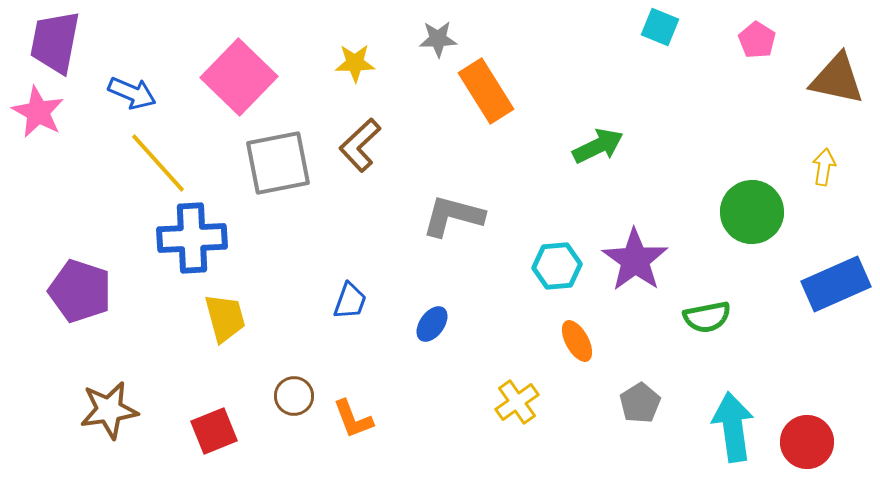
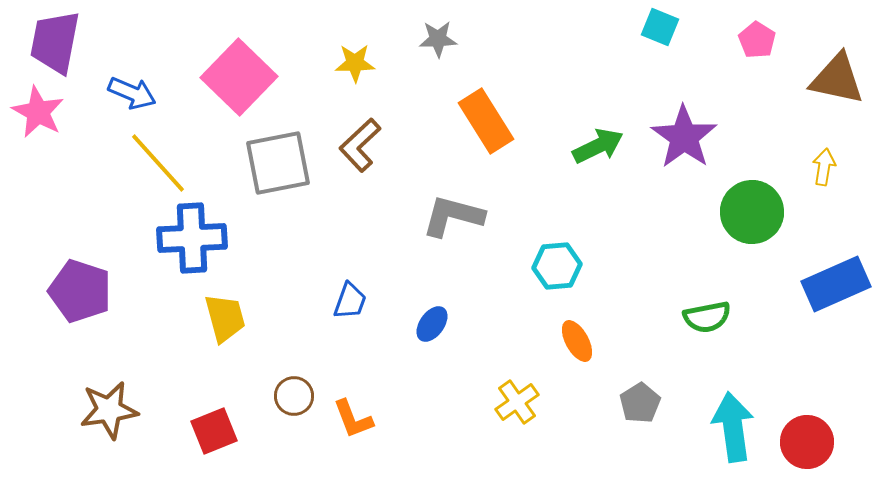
orange rectangle: moved 30 px down
purple star: moved 49 px right, 123 px up
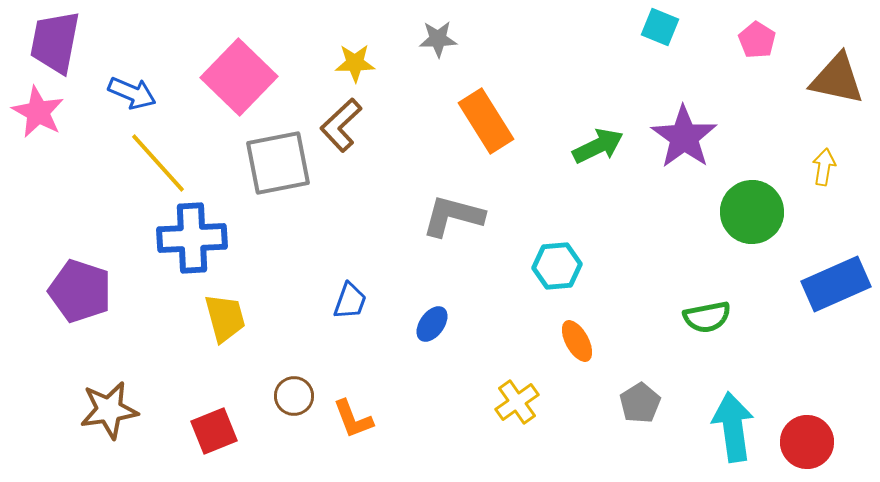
brown L-shape: moved 19 px left, 20 px up
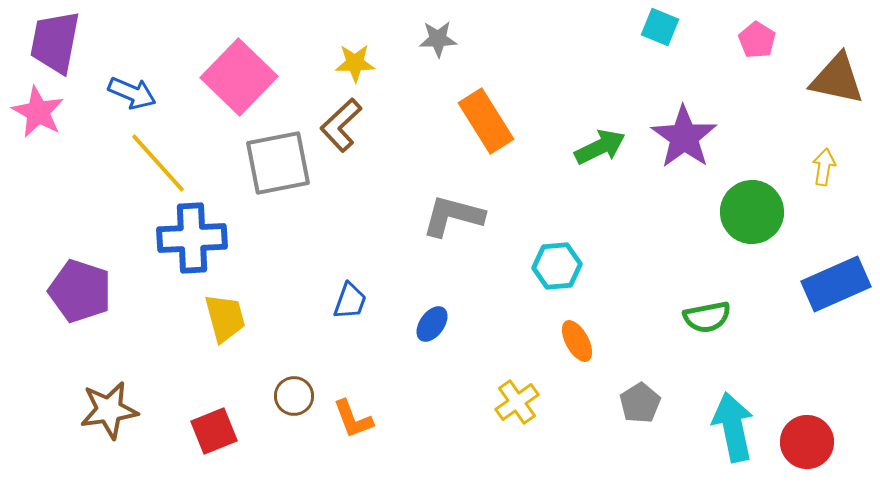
green arrow: moved 2 px right, 1 px down
cyan arrow: rotated 4 degrees counterclockwise
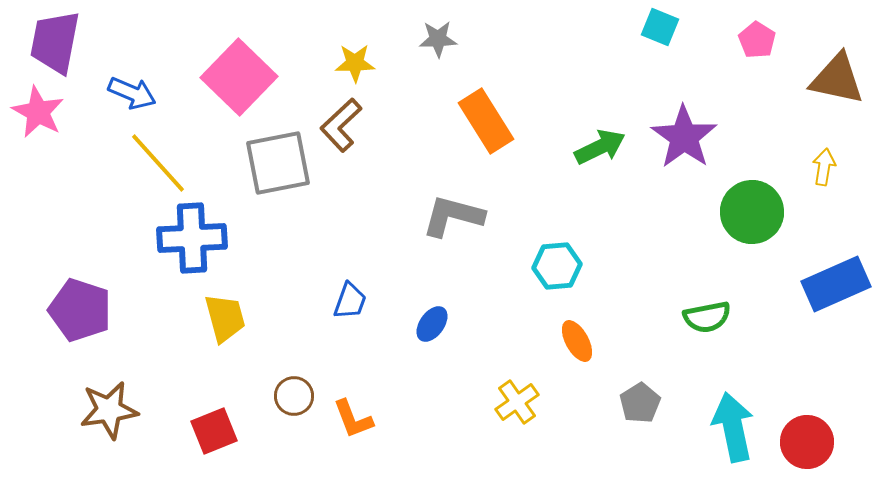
purple pentagon: moved 19 px down
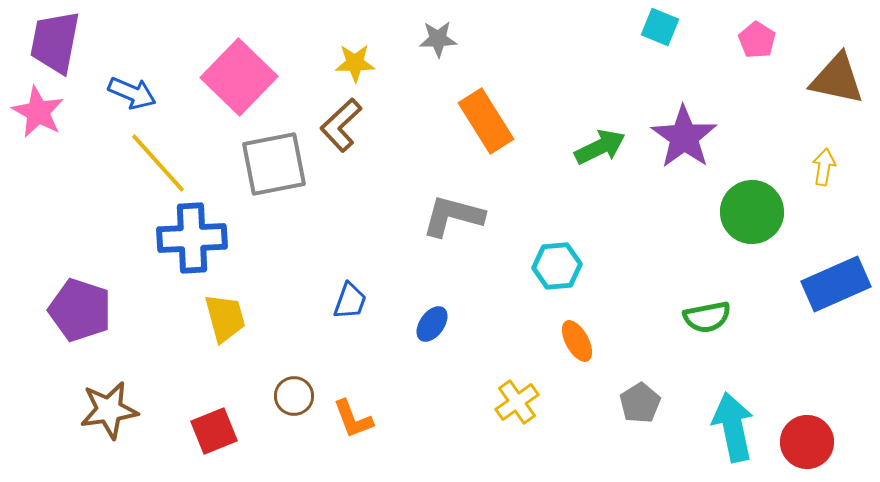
gray square: moved 4 px left, 1 px down
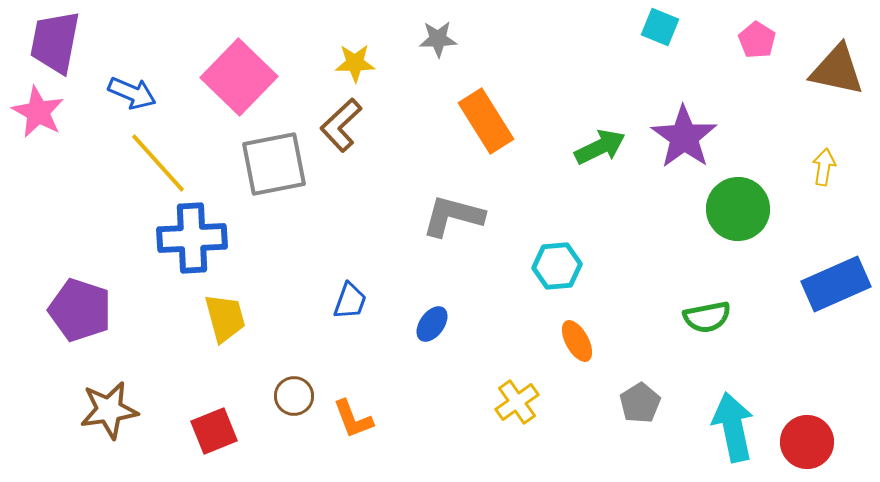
brown triangle: moved 9 px up
green circle: moved 14 px left, 3 px up
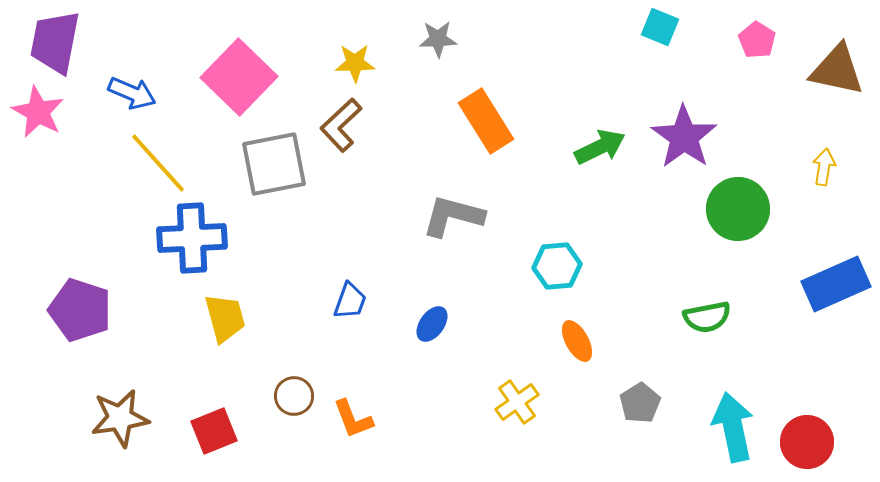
brown star: moved 11 px right, 8 px down
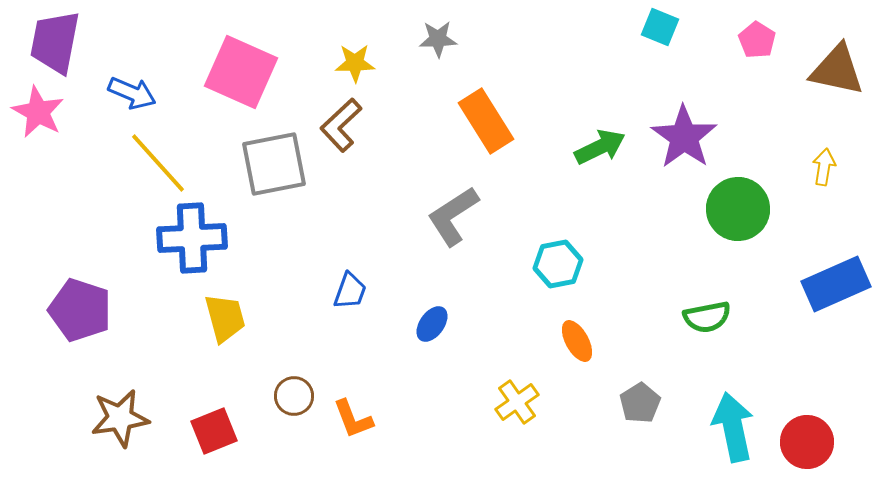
pink square: moved 2 px right, 5 px up; rotated 20 degrees counterclockwise
gray L-shape: rotated 48 degrees counterclockwise
cyan hexagon: moved 1 px right, 2 px up; rotated 6 degrees counterclockwise
blue trapezoid: moved 10 px up
